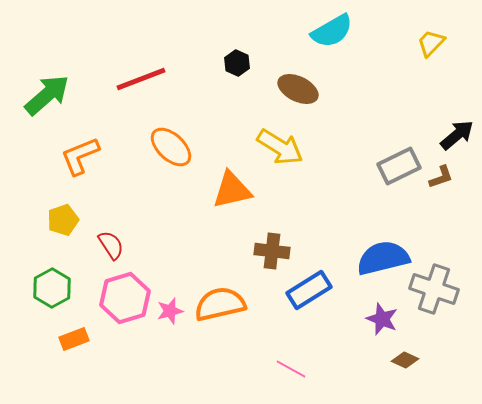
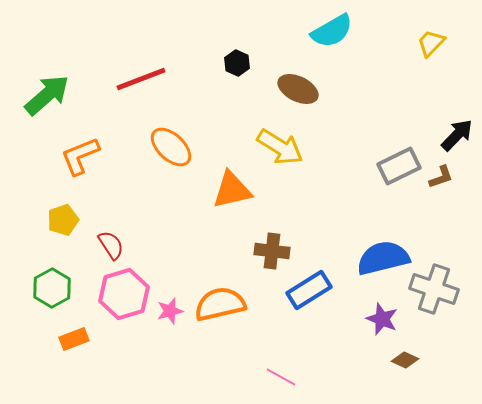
black arrow: rotated 6 degrees counterclockwise
pink hexagon: moved 1 px left, 4 px up
pink line: moved 10 px left, 8 px down
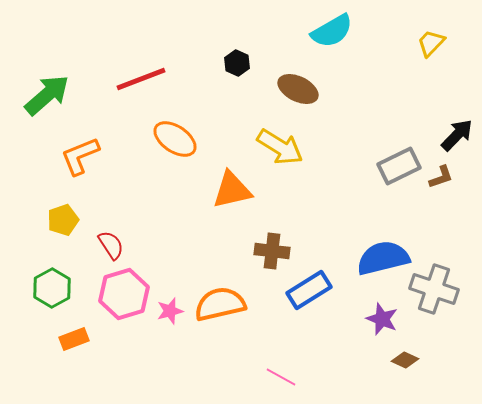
orange ellipse: moved 4 px right, 8 px up; rotated 9 degrees counterclockwise
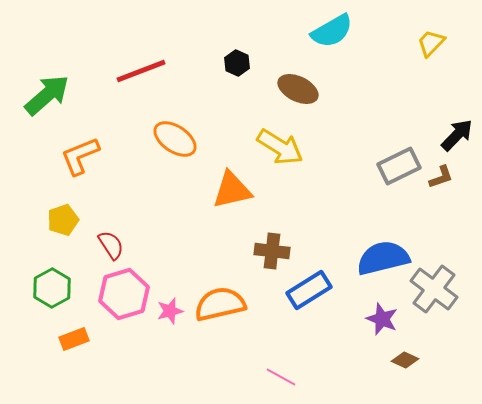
red line: moved 8 px up
gray cross: rotated 18 degrees clockwise
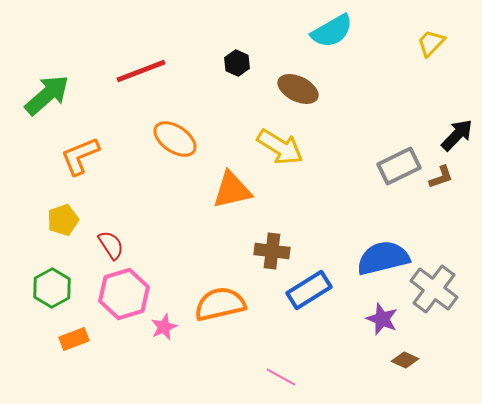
pink star: moved 6 px left, 16 px down; rotated 8 degrees counterclockwise
